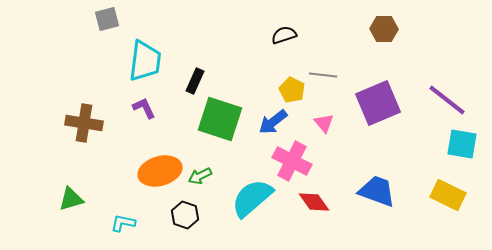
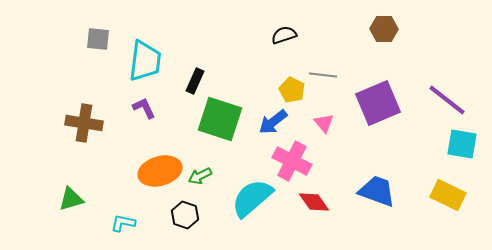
gray square: moved 9 px left, 20 px down; rotated 20 degrees clockwise
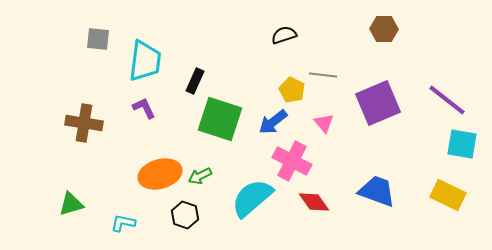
orange ellipse: moved 3 px down
green triangle: moved 5 px down
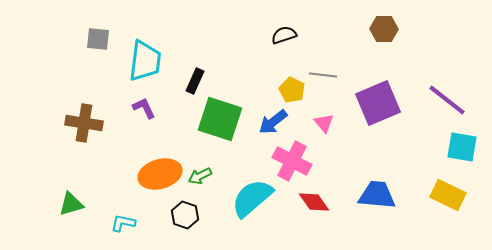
cyan square: moved 3 px down
blue trapezoid: moved 4 px down; rotated 15 degrees counterclockwise
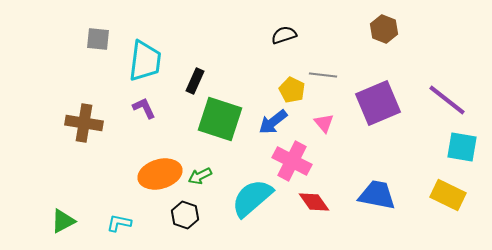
brown hexagon: rotated 20 degrees clockwise
blue trapezoid: rotated 6 degrees clockwise
green triangle: moved 8 px left, 17 px down; rotated 12 degrees counterclockwise
cyan L-shape: moved 4 px left
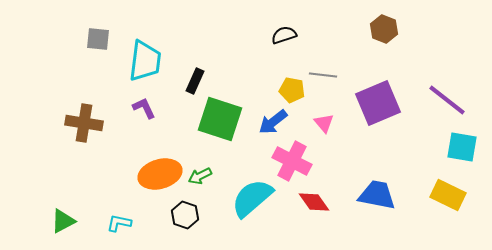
yellow pentagon: rotated 15 degrees counterclockwise
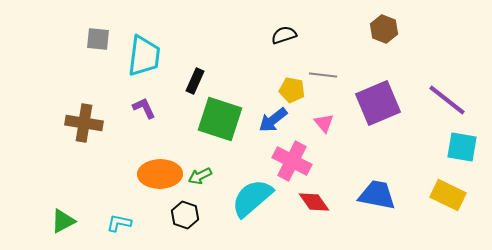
cyan trapezoid: moved 1 px left, 5 px up
blue arrow: moved 2 px up
orange ellipse: rotated 15 degrees clockwise
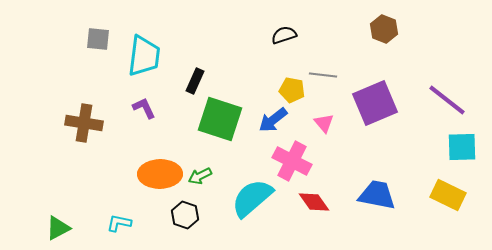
purple square: moved 3 px left
cyan square: rotated 12 degrees counterclockwise
green triangle: moved 5 px left, 7 px down
